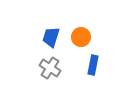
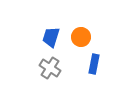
blue rectangle: moved 1 px right, 1 px up
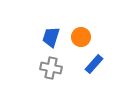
blue rectangle: rotated 30 degrees clockwise
gray cross: moved 1 px right; rotated 20 degrees counterclockwise
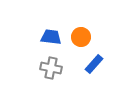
blue trapezoid: rotated 80 degrees clockwise
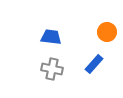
orange circle: moved 26 px right, 5 px up
gray cross: moved 1 px right, 1 px down
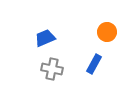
blue trapezoid: moved 6 px left, 1 px down; rotated 30 degrees counterclockwise
blue rectangle: rotated 12 degrees counterclockwise
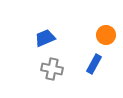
orange circle: moved 1 px left, 3 px down
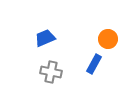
orange circle: moved 2 px right, 4 px down
gray cross: moved 1 px left, 3 px down
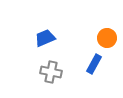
orange circle: moved 1 px left, 1 px up
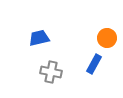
blue trapezoid: moved 6 px left; rotated 10 degrees clockwise
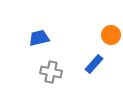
orange circle: moved 4 px right, 3 px up
blue rectangle: rotated 12 degrees clockwise
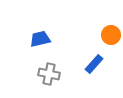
blue trapezoid: moved 1 px right, 1 px down
gray cross: moved 2 px left, 2 px down
